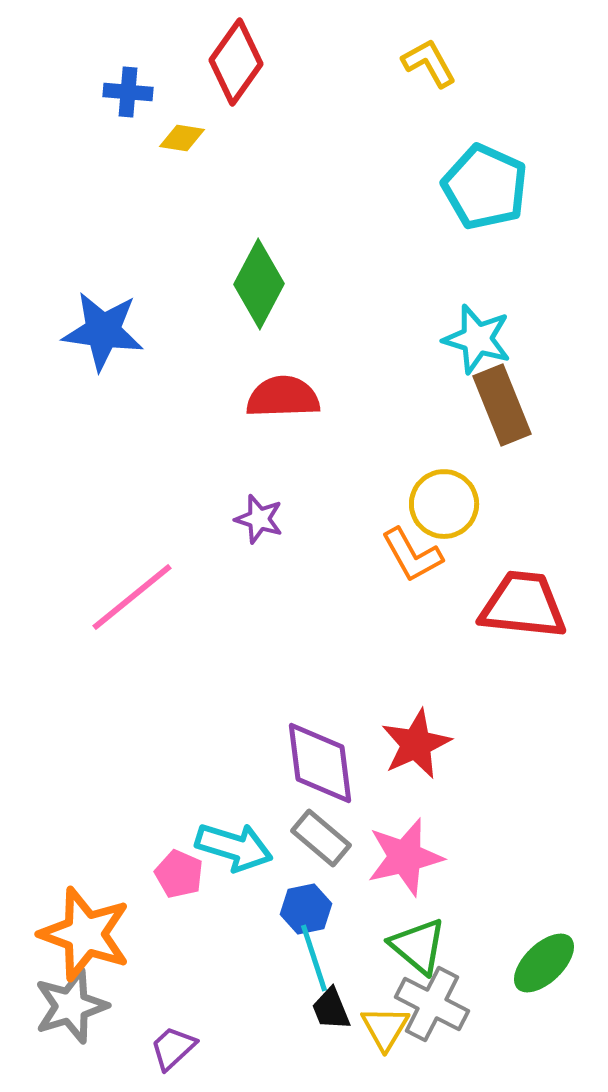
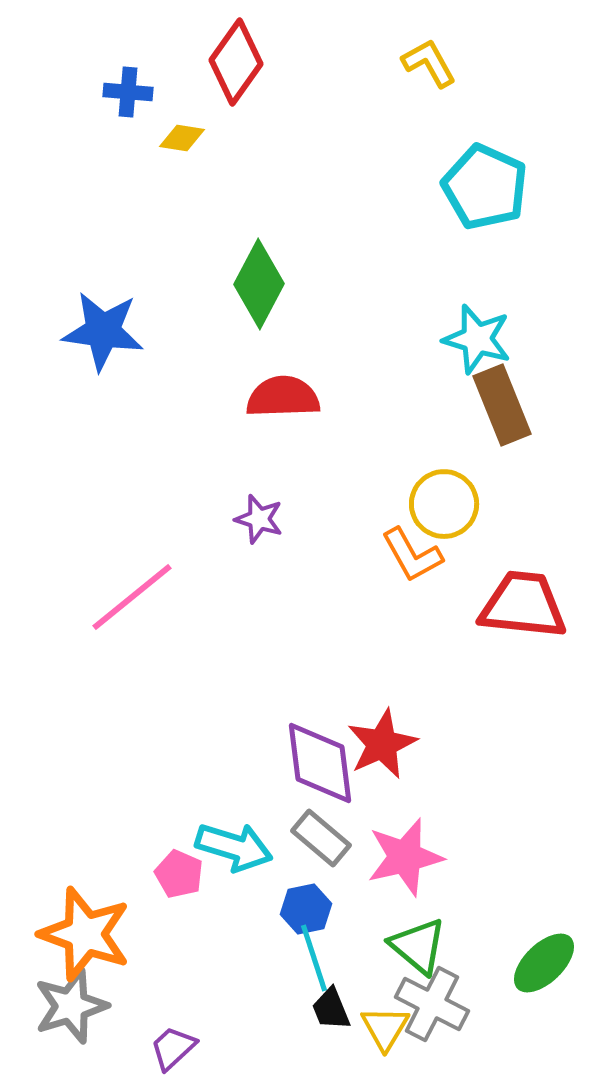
red star: moved 34 px left
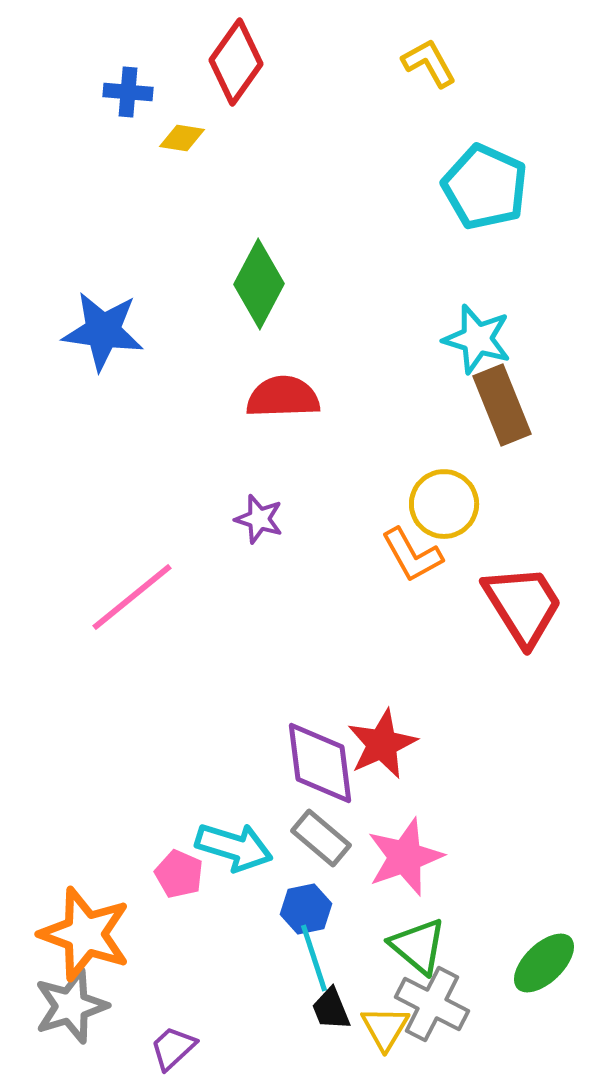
red trapezoid: rotated 52 degrees clockwise
pink star: rotated 6 degrees counterclockwise
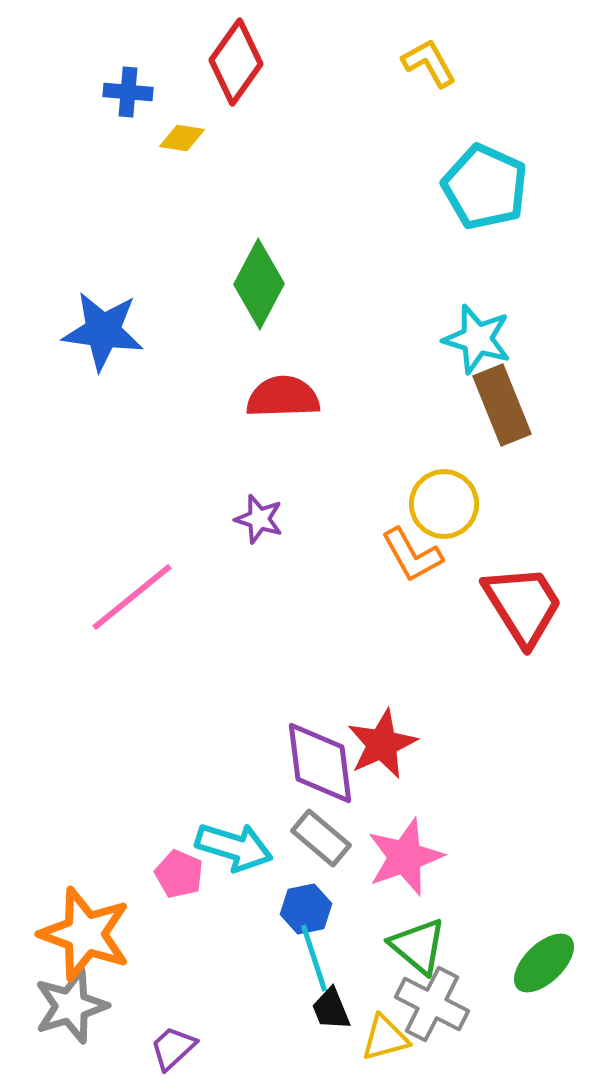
yellow triangle: moved 10 px down; rotated 44 degrees clockwise
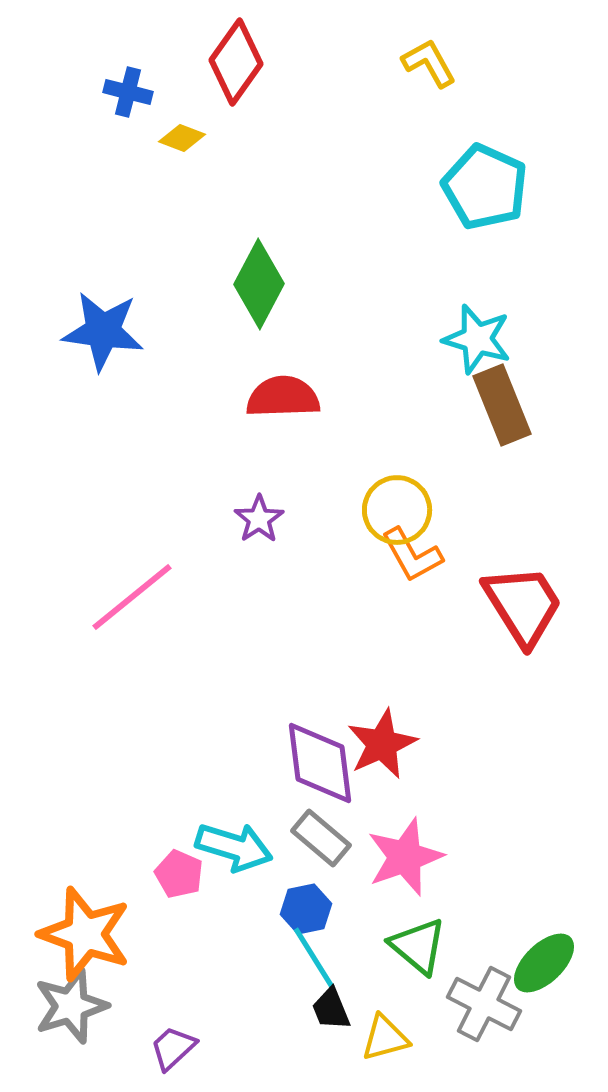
blue cross: rotated 9 degrees clockwise
yellow diamond: rotated 12 degrees clockwise
yellow circle: moved 47 px left, 6 px down
purple star: rotated 21 degrees clockwise
cyan line: rotated 14 degrees counterclockwise
gray cross: moved 52 px right
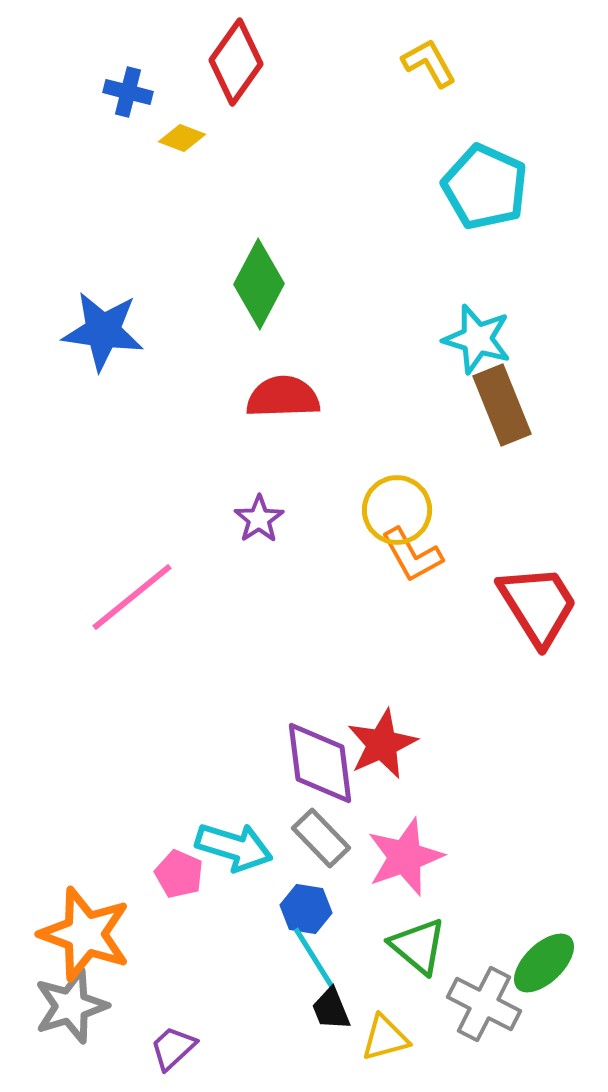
red trapezoid: moved 15 px right
gray rectangle: rotated 6 degrees clockwise
blue hexagon: rotated 21 degrees clockwise
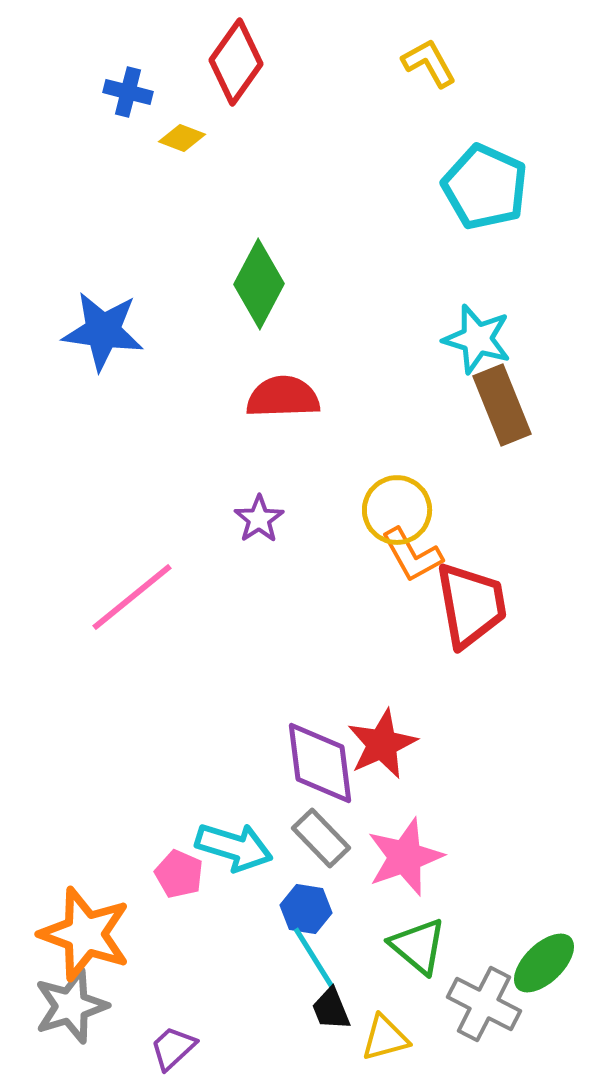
red trapezoid: moved 67 px left; rotated 22 degrees clockwise
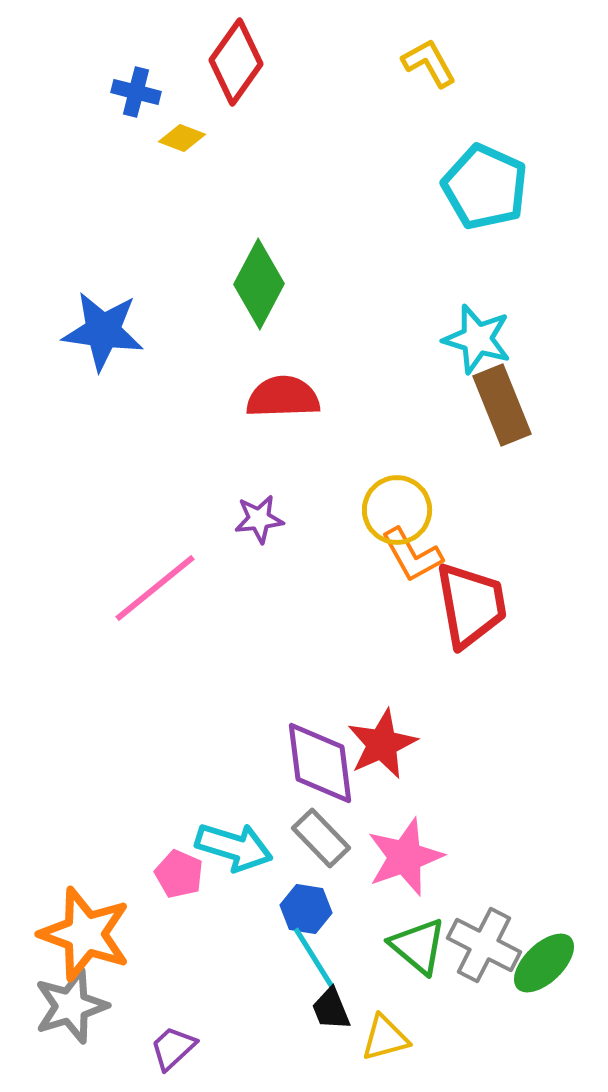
blue cross: moved 8 px right
purple star: rotated 27 degrees clockwise
pink line: moved 23 px right, 9 px up
gray cross: moved 59 px up
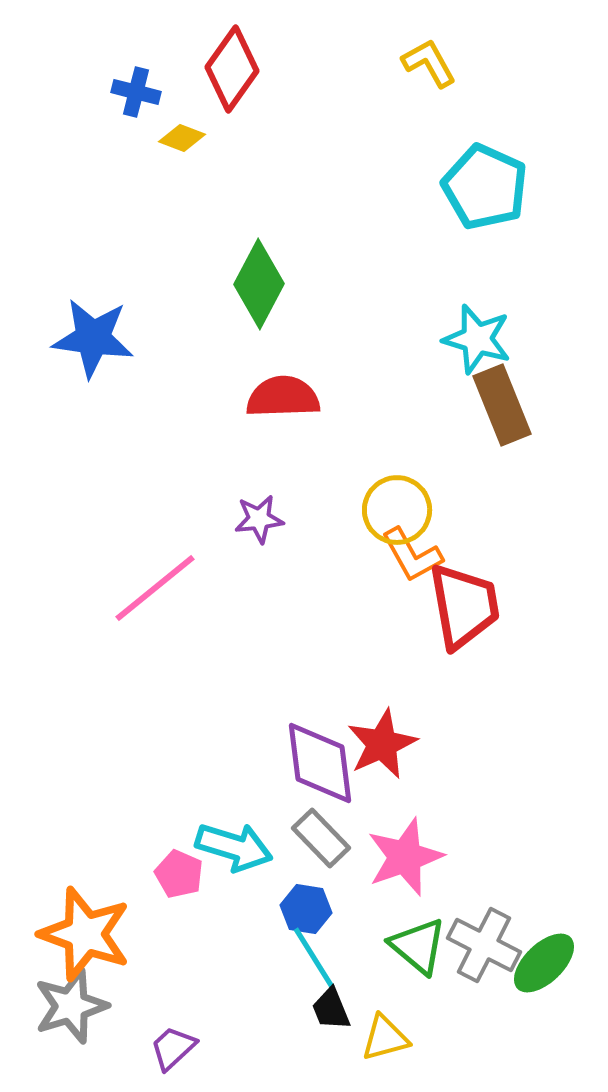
red diamond: moved 4 px left, 7 px down
blue star: moved 10 px left, 7 px down
red trapezoid: moved 7 px left, 1 px down
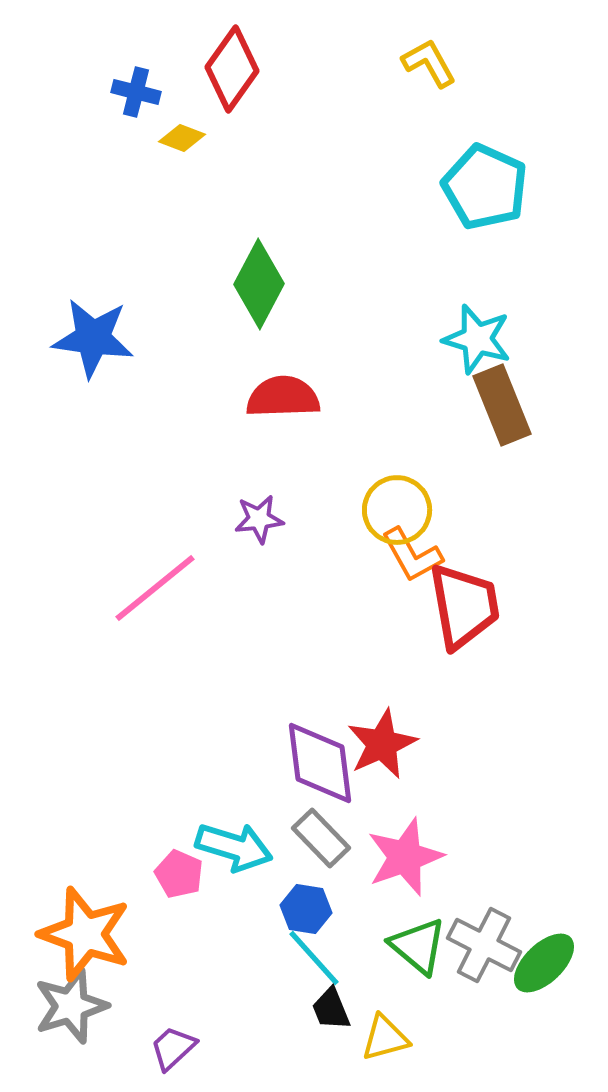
cyan line: rotated 10 degrees counterclockwise
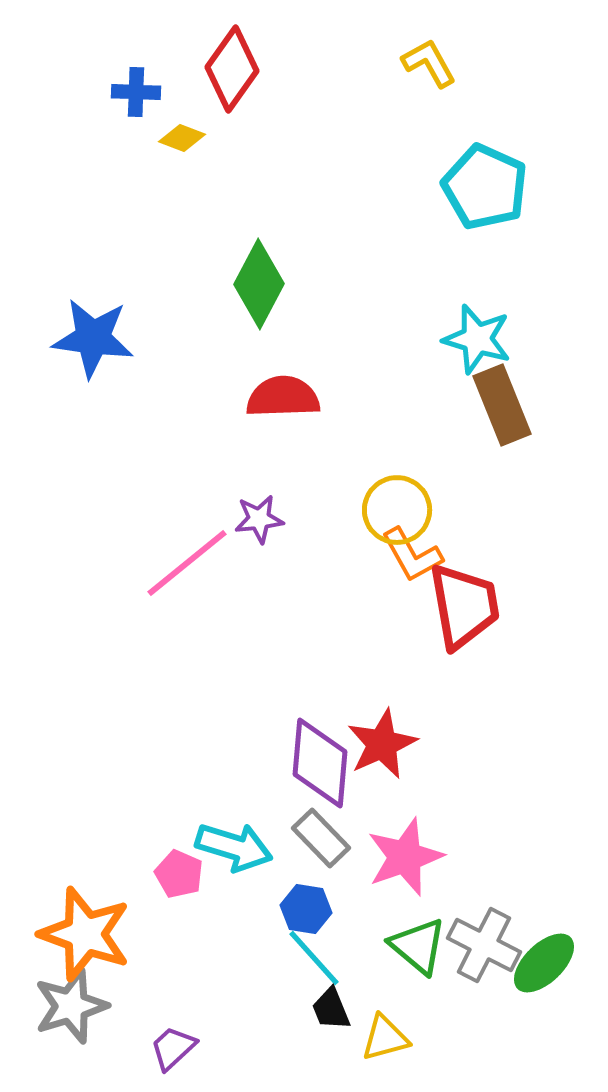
blue cross: rotated 12 degrees counterclockwise
pink line: moved 32 px right, 25 px up
purple diamond: rotated 12 degrees clockwise
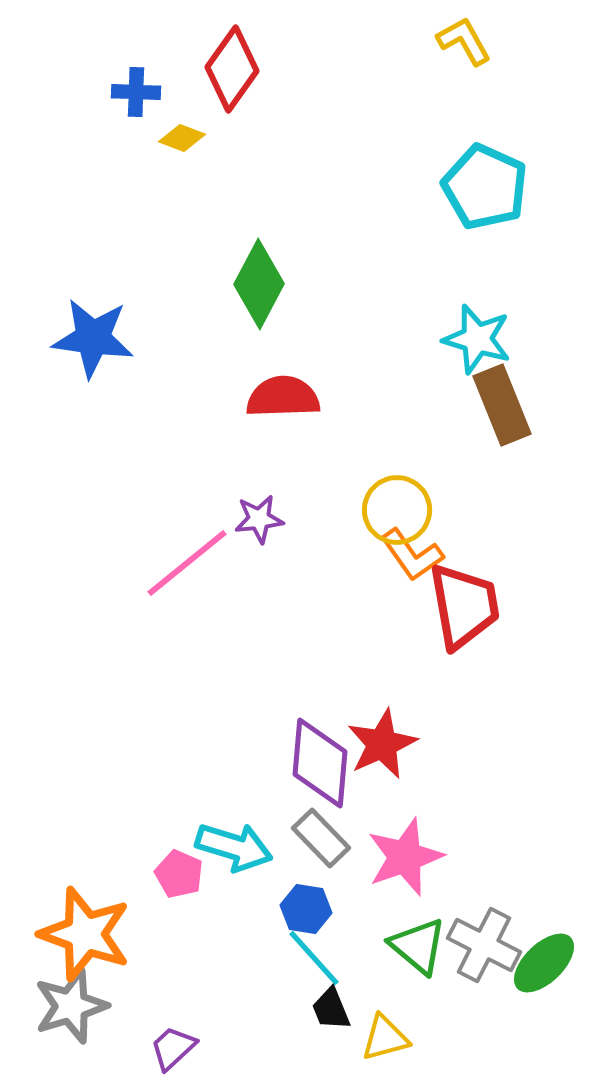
yellow L-shape: moved 35 px right, 22 px up
orange L-shape: rotated 6 degrees counterclockwise
